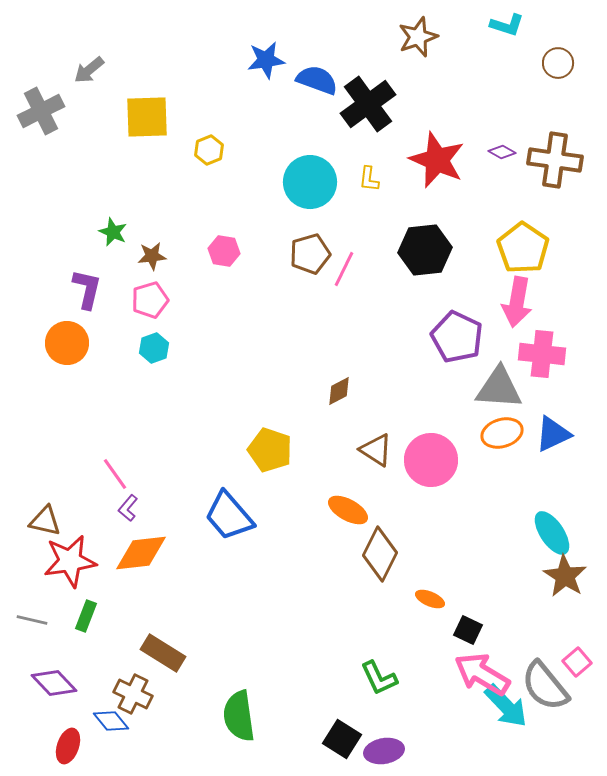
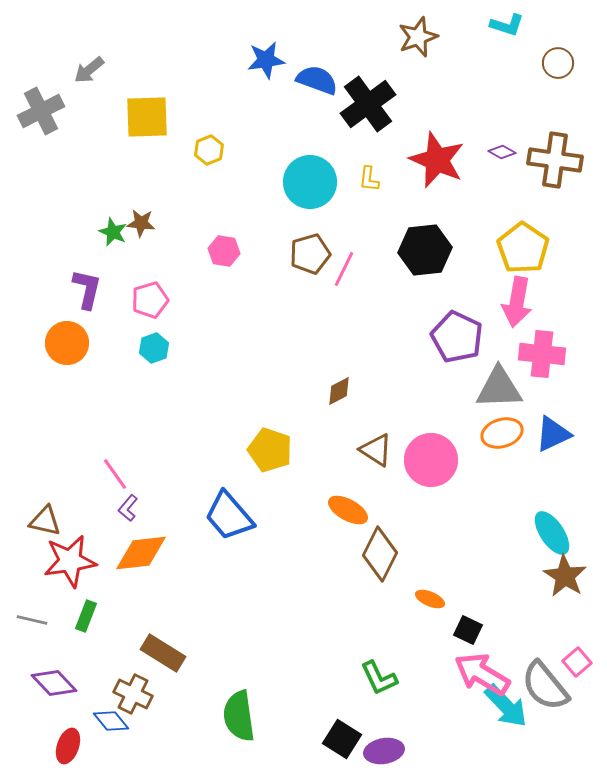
brown star at (152, 256): moved 11 px left, 33 px up; rotated 12 degrees clockwise
gray triangle at (499, 388): rotated 6 degrees counterclockwise
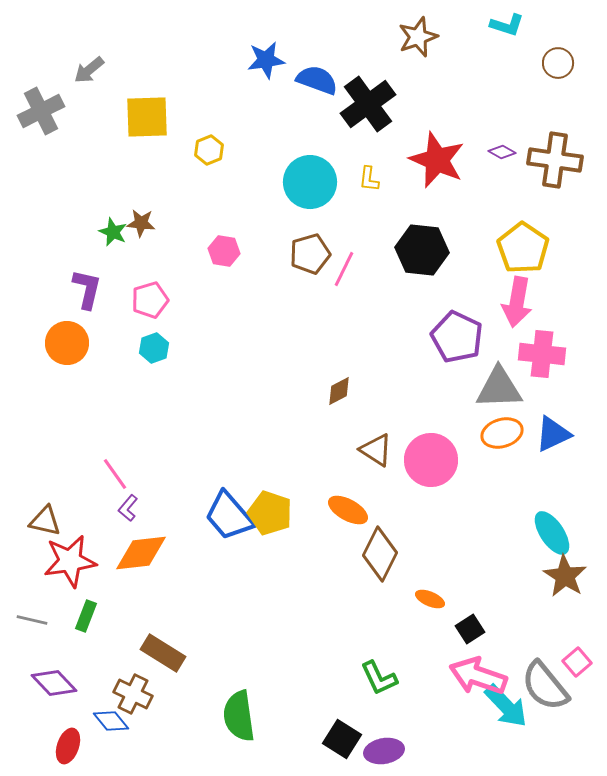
black hexagon at (425, 250): moved 3 px left; rotated 12 degrees clockwise
yellow pentagon at (270, 450): moved 63 px down
black square at (468, 630): moved 2 px right, 1 px up; rotated 32 degrees clockwise
pink arrow at (482, 674): moved 4 px left, 2 px down; rotated 12 degrees counterclockwise
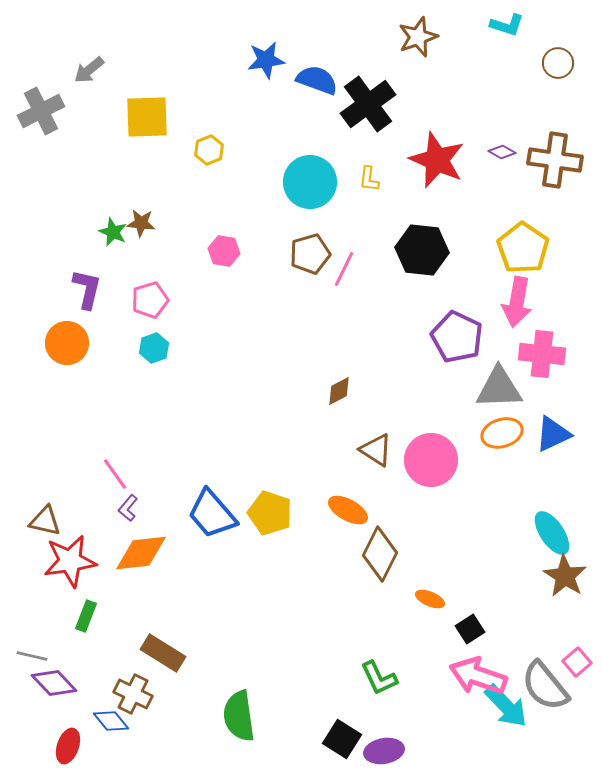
blue trapezoid at (229, 516): moved 17 px left, 2 px up
gray line at (32, 620): moved 36 px down
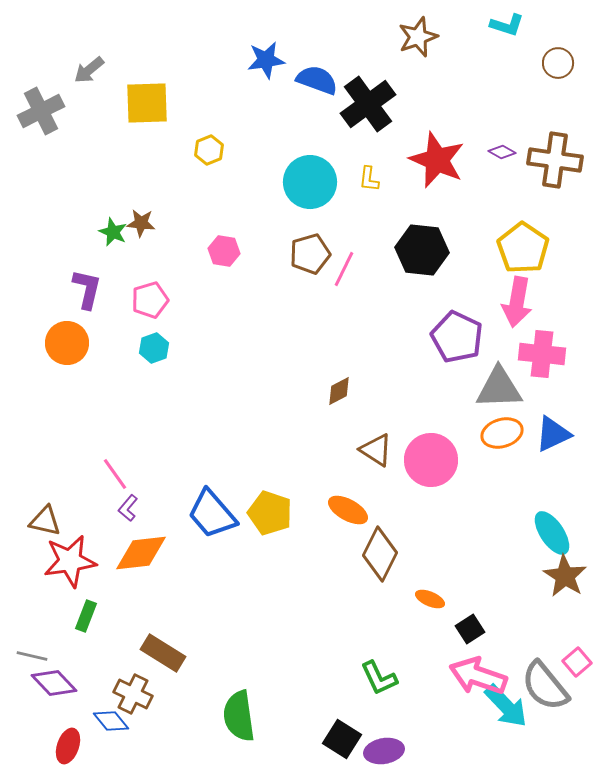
yellow square at (147, 117): moved 14 px up
